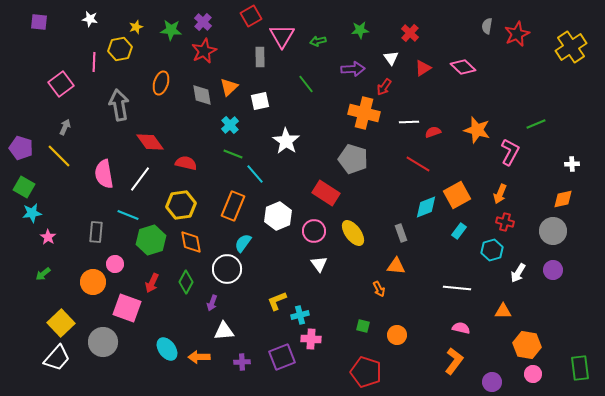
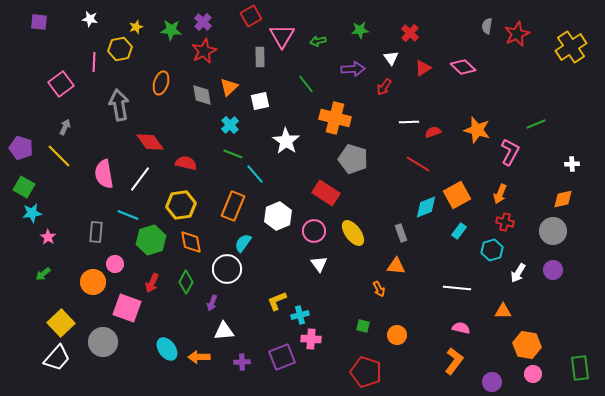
orange cross at (364, 113): moved 29 px left, 5 px down
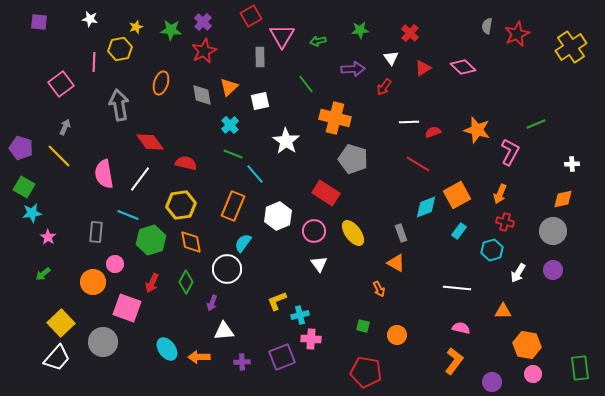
orange triangle at (396, 266): moved 3 px up; rotated 24 degrees clockwise
red pentagon at (366, 372): rotated 8 degrees counterclockwise
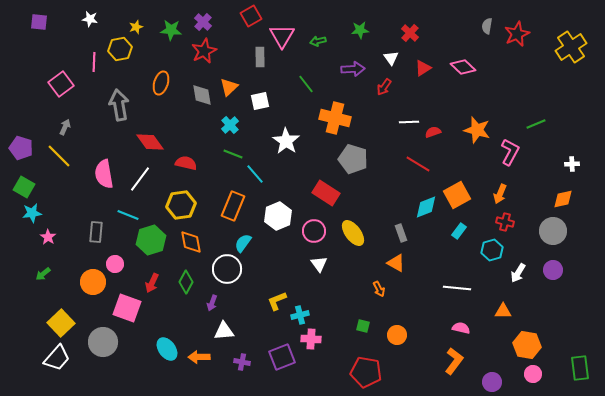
purple cross at (242, 362): rotated 14 degrees clockwise
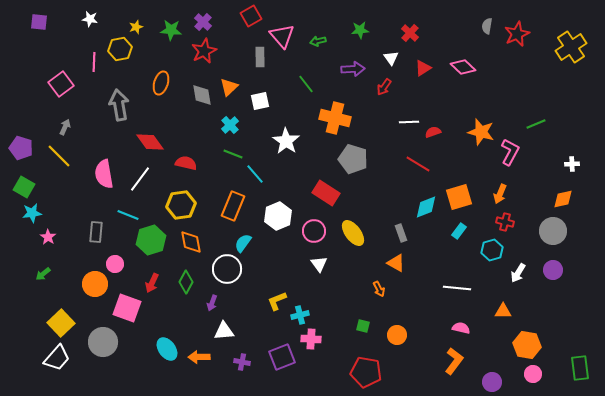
pink triangle at (282, 36): rotated 12 degrees counterclockwise
orange star at (477, 130): moved 4 px right, 2 px down
orange square at (457, 195): moved 2 px right, 2 px down; rotated 12 degrees clockwise
orange circle at (93, 282): moved 2 px right, 2 px down
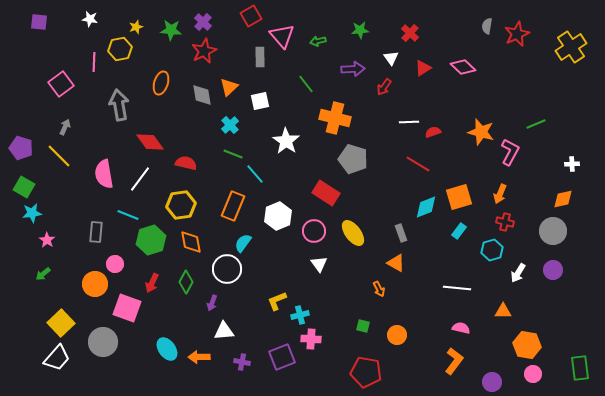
pink star at (48, 237): moved 1 px left, 3 px down
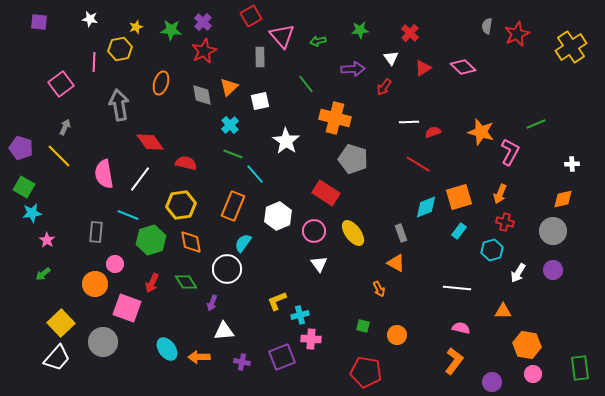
green diamond at (186, 282): rotated 60 degrees counterclockwise
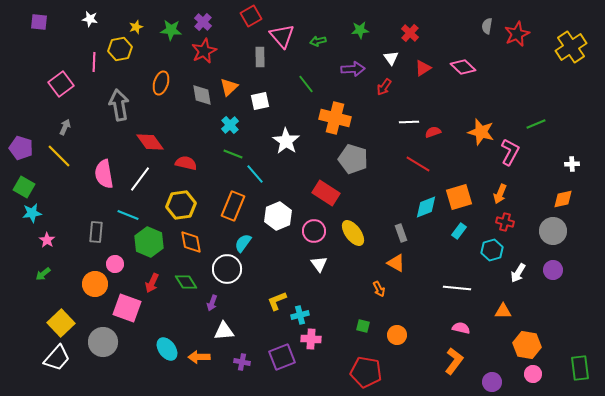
green hexagon at (151, 240): moved 2 px left, 2 px down; rotated 20 degrees counterclockwise
